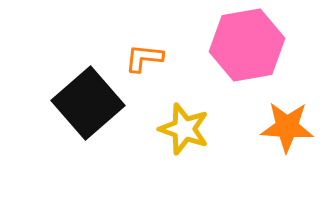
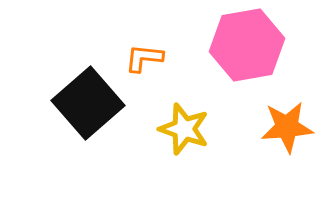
orange star: rotated 8 degrees counterclockwise
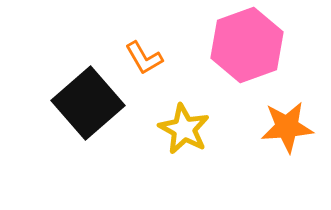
pink hexagon: rotated 10 degrees counterclockwise
orange L-shape: rotated 126 degrees counterclockwise
yellow star: rotated 9 degrees clockwise
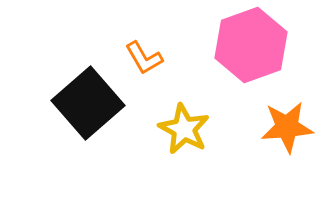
pink hexagon: moved 4 px right
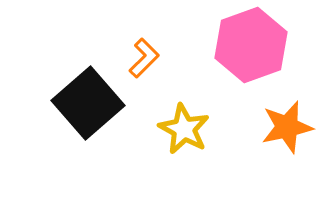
orange L-shape: rotated 105 degrees counterclockwise
orange star: rotated 8 degrees counterclockwise
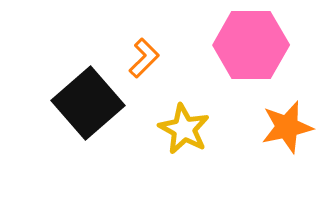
pink hexagon: rotated 20 degrees clockwise
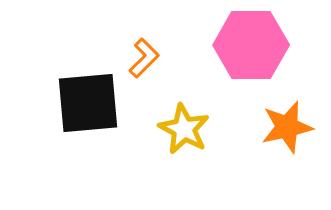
black square: rotated 36 degrees clockwise
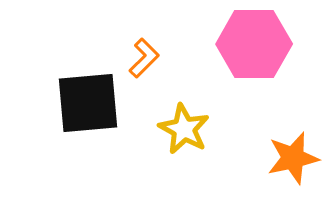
pink hexagon: moved 3 px right, 1 px up
orange star: moved 6 px right, 31 px down
